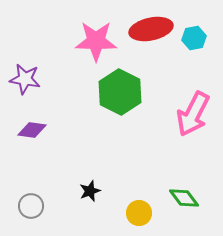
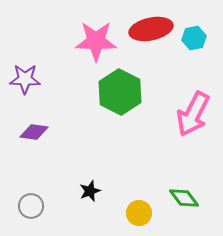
purple star: rotated 8 degrees counterclockwise
purple diamond: moved 2 px right, 2 px down
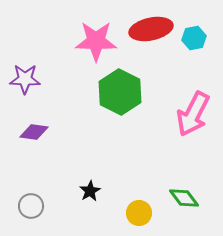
black star: rotated 10 degrees counterclockwise
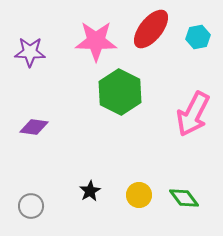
red ellipse: rotated 39 degrees counterclockwise
cyan hexagon: moved 4 px right, 1 px up
purple star: moved 5 px right, 27 px up
purple diamond: moved 5 px up
yellow circle: moved 18 px up
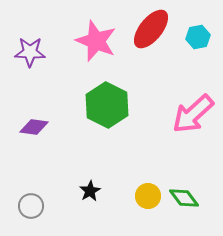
pink star: rotated 21 degrees clockwise
green hexagon: moved 13 px left, 13 px down
pink arrow: rotated 21 degrees clockwise
yellow circle: moved 9 px right, 1 px down
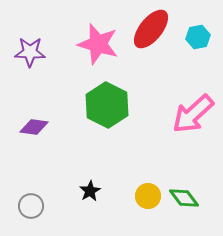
pink star: moved 2 px right, 3 px down; rotated 6 degrees counterclockwise
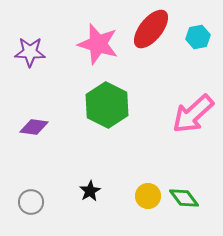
gray circle: moved 4 px up
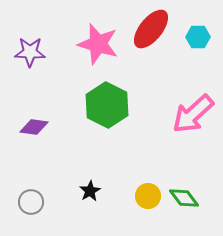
cyan hexagon: rotated 10 degrees clockwise
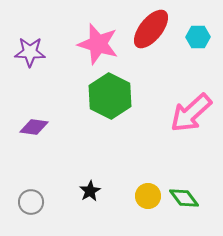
green hexagon: moved 3 px right, 9 px up
pink arrow: moved 2 px left, 1 px up
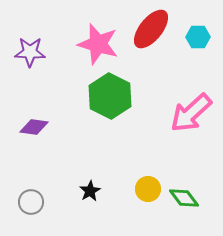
yellow circle: moved 7 px up
